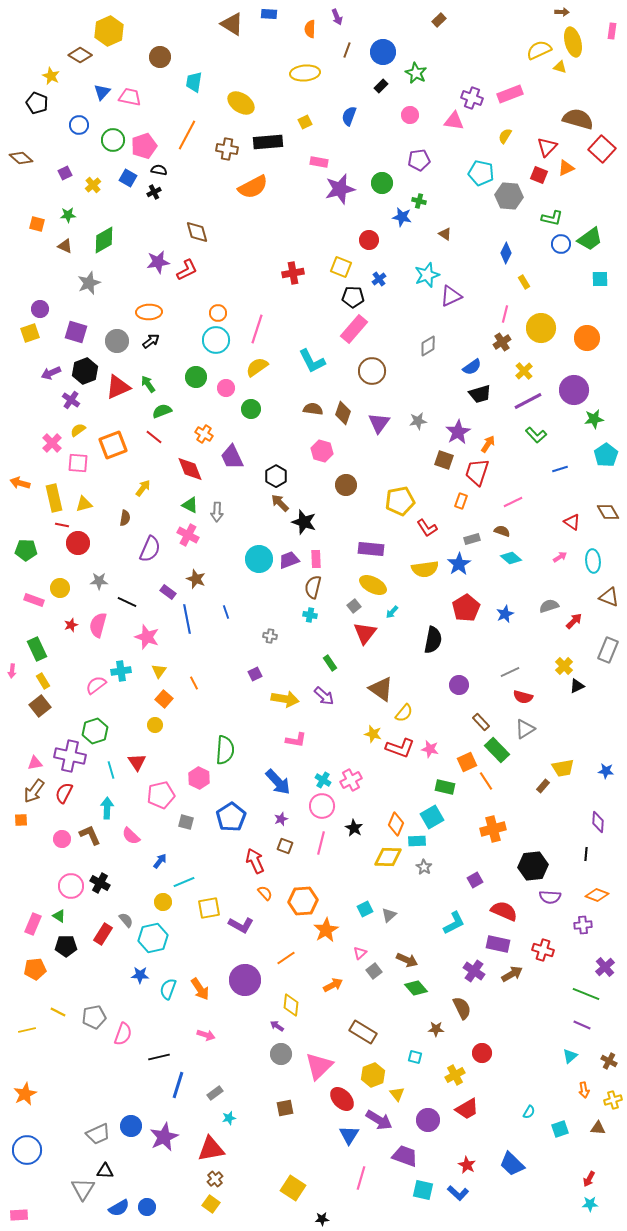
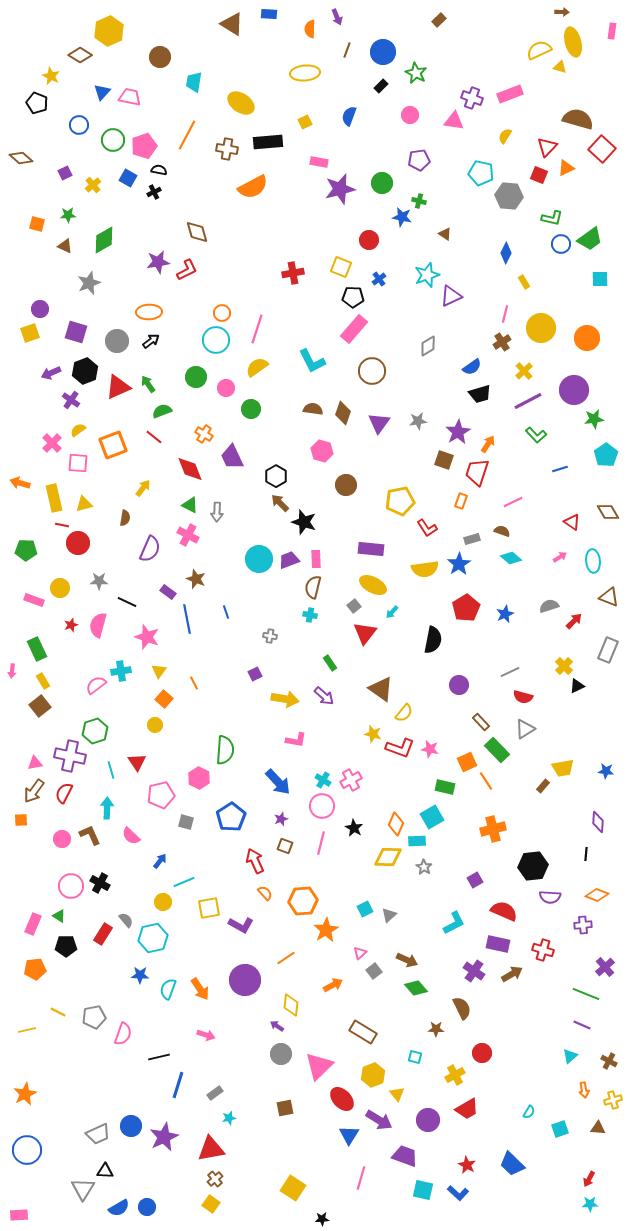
orange circle at (218, 313): moved 4 px right
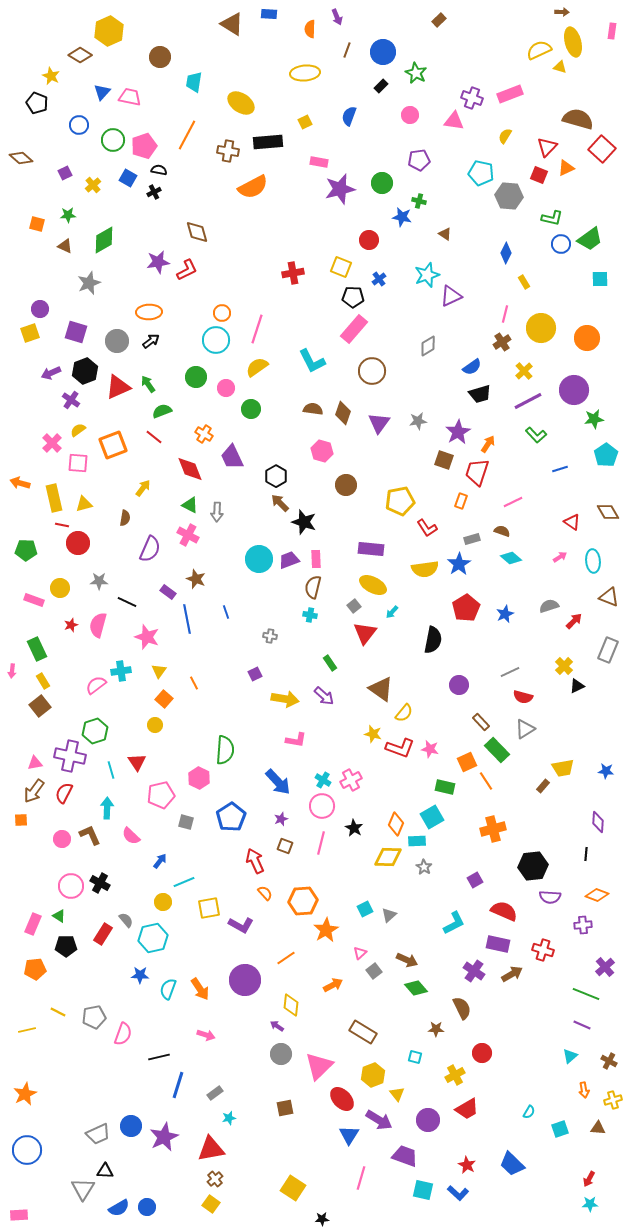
brown cross at (227, 149): moved 1 px right, 2 px down
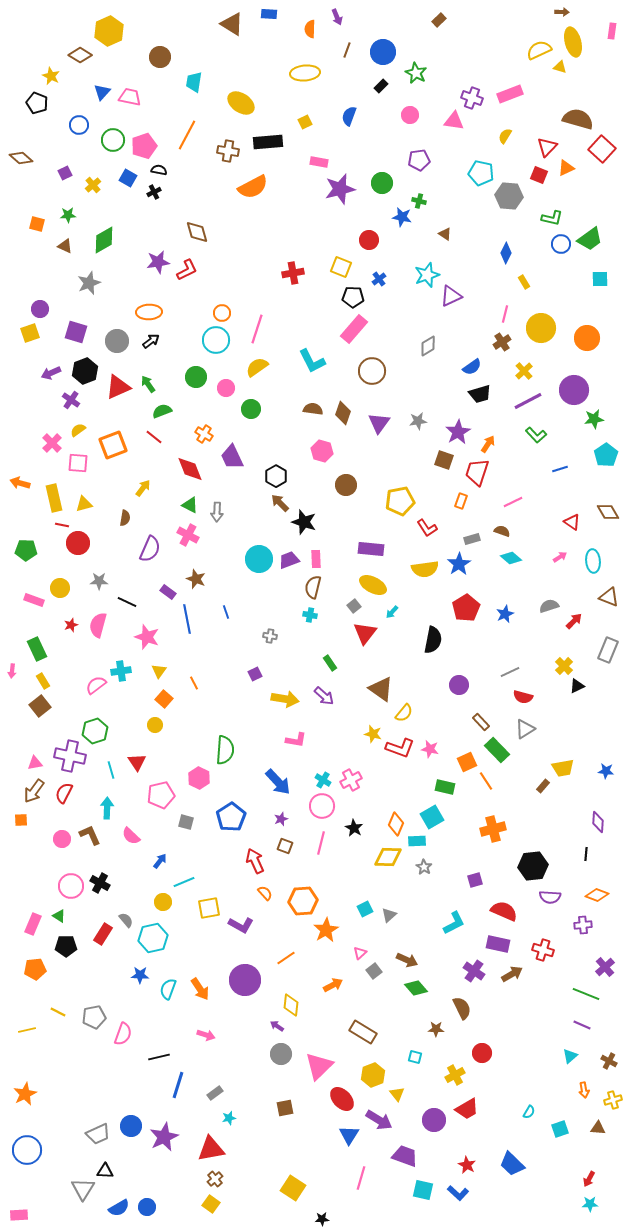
purple square at (475, 880): rotated 14 degrees clockwise
purple circle at (428, 1120): moved 6 px right
